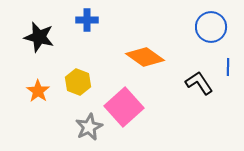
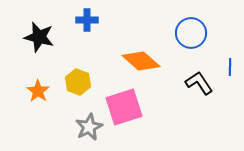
blue circle: moved 20 px left, 6 px down
orange diamond: moved 4 px left, 4 px down; rotated 6 degrees clockwise
blue line: moved 2 px right
pink square: rotated 24 degrees clockwise
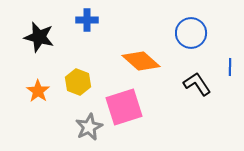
black L-shape: moved 2 px left, 1 px down
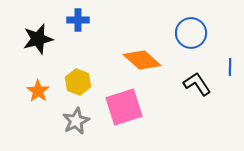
blue cross: moved 9 px left
black star: moved 1 px left, 2 px down; rotated 28 degrees counterclockwise
orange diamond: moved 1 px right, 1 px up
gray star: moved 13 px left, 6 px up
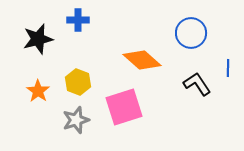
blue line: moved 2 px left, 1 px down
gray star: moved 1 px up; rotated 8 degrees clockwise
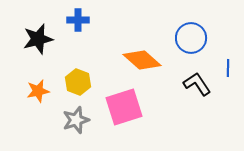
blue circle: moved 5 px down
orange star: rotated 25 degrees clockwise
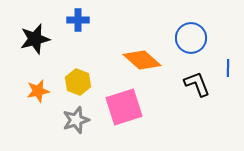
black star: moved 3 px left
black L-shape: rotated 12 degrees clockwise
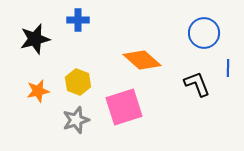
blue circle: moved 13 px right, 5 px up
